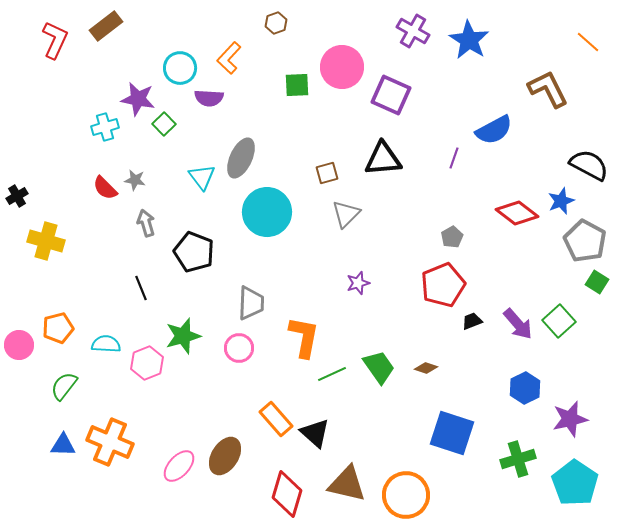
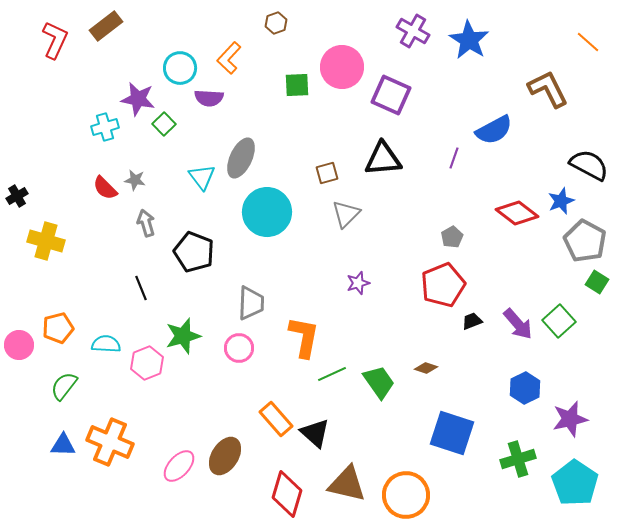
green trapezoid at (379, 367): moved 15 px down
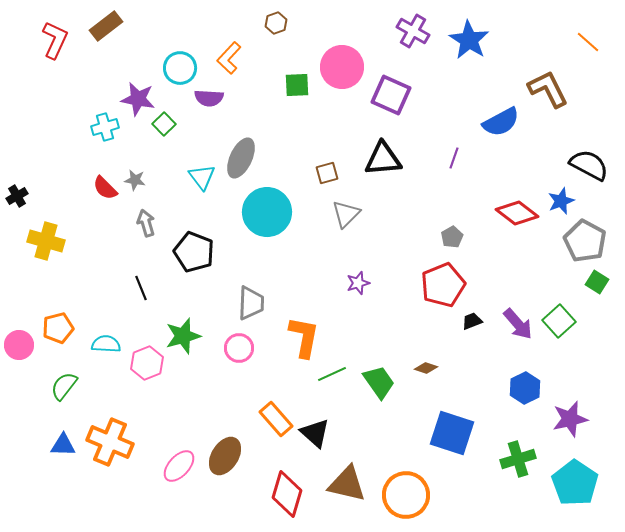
blue semicircle at (494, 130): moved 7 px right, 8 px up
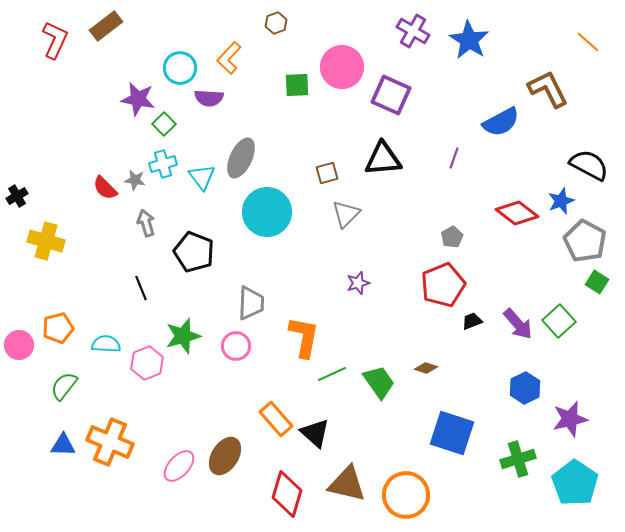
cyan cross at (105, 127): moved 58 px right, 37 px down
pink circle at (239, 348): moved 3 px left, 2 px up
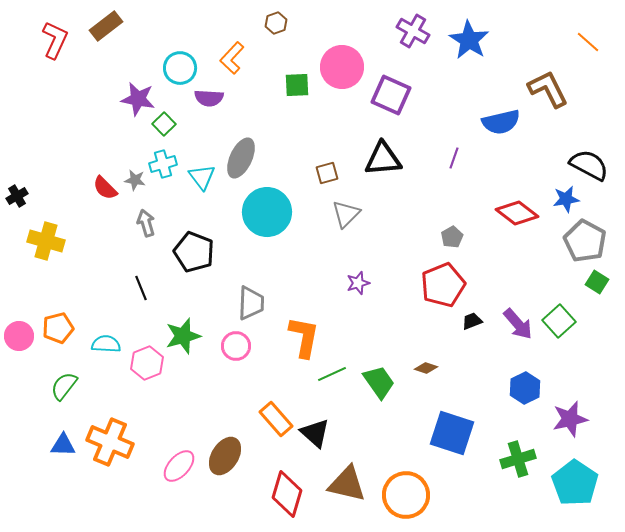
orange L-shape at (229, 58): moved 3 px right
blue semicircle at (501, 122): rotated 15 degrees clockwise
blue star at (561, 201): moved 5 px right, 2 px up; rotated 12 degrees clockwise
pink circle at (19, 345): moved 9 px up
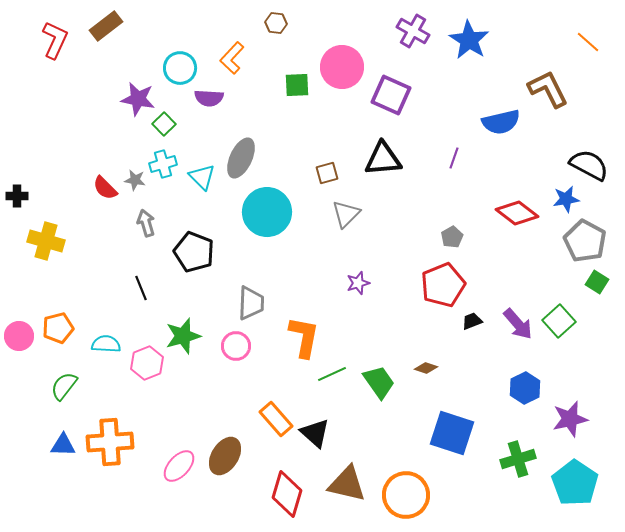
brown hexagon at (276, 23): rotated 25 degrees clockwise
cyan triangle at (202, 177): rotated 8 degrees counterclockwise
black cross at (17, 196): rotated 30 degrees clockwise
orange cross at (110, 442): rotated 27 degrees counterclockwise
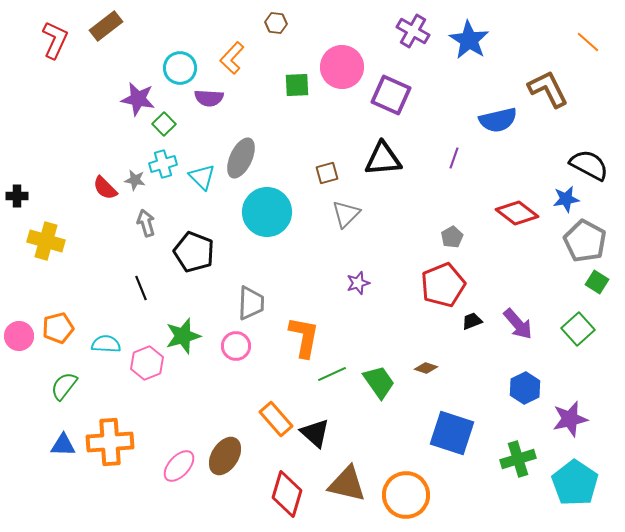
blue semicircle at (501, 122): moved 3 px left, 2 px up
green square at (559, 321): moved 19 px right, 8 px down
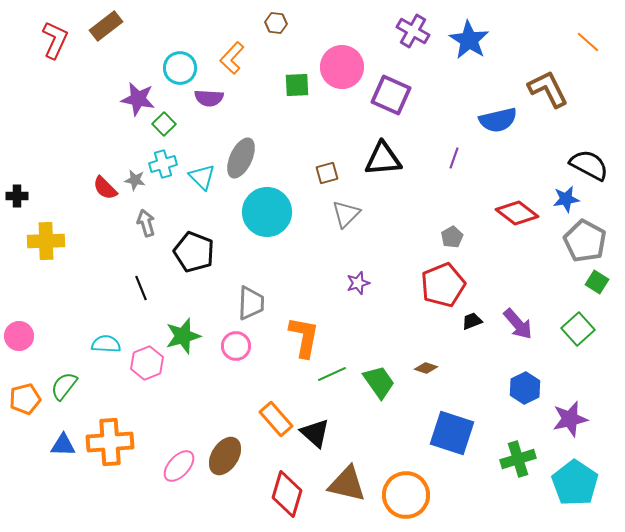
yellow cross at (46, 241): rotated 18 degrees counterclockwise
orange pentagon at (58, 328): moved 33 px left, 71 px down
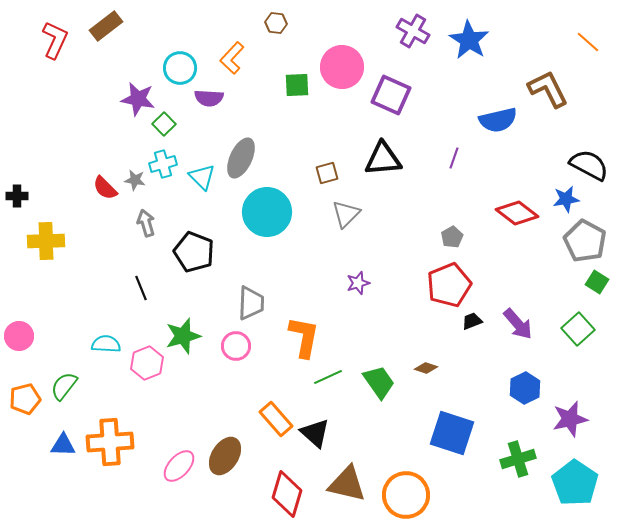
red pentagon at (443, 285): moved 6 px right
green line at (332, 374): moved 4 px left, 3 px down
